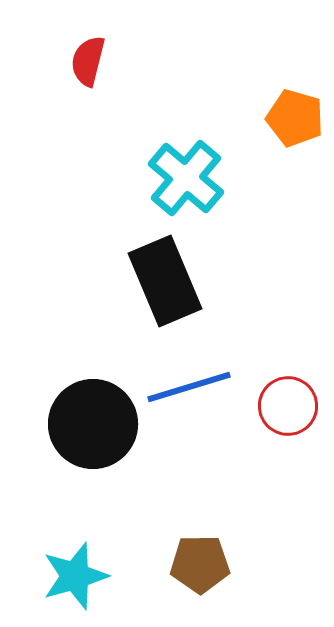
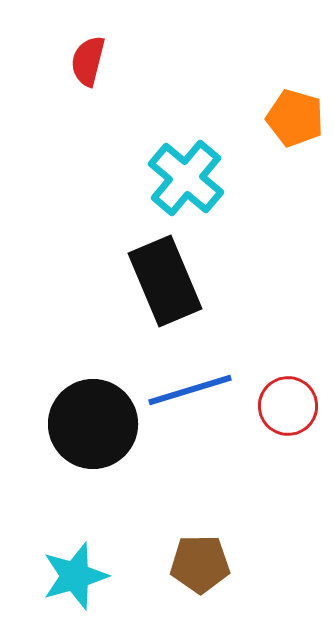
blue line: moved 1 px right, 3 px down
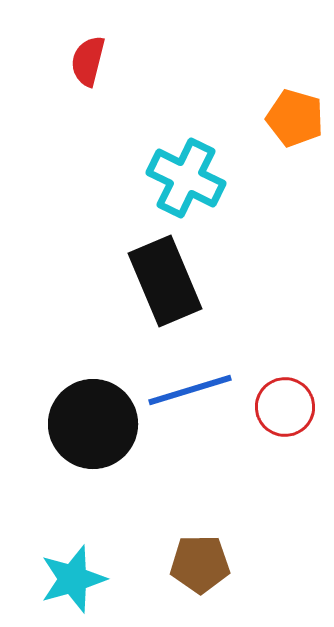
cyan cross: rotated 14 degrees counterclockwise
red circle: moved 3 px left, 1 px down
cyan star: moved 2 px left, 3 px down
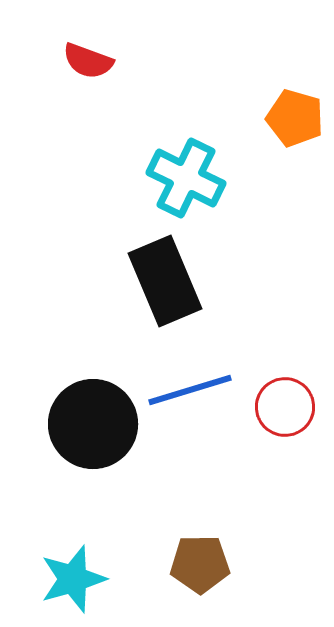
red semicircle: rotated 84 degrees counterclockwise
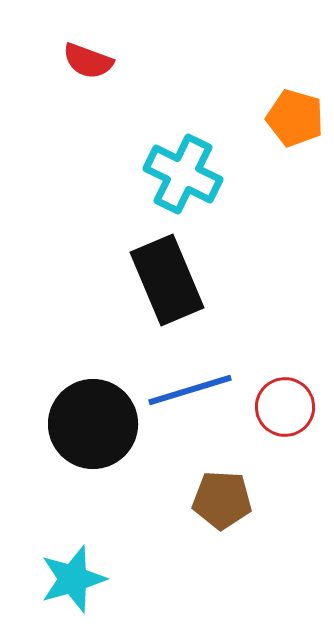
cyan cross: moved 3 px left, 4 px up
black rectangle: moved 2 px right, 1 px up
brown pentagon: moved 22 px right, 64 px up; rotated 4 degrees clockwise
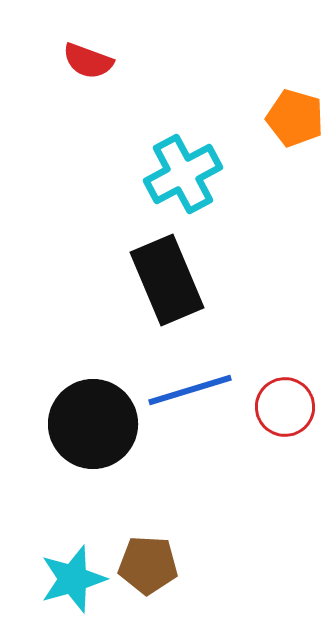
cyan cross: rotated 36 degrees clockwise
brown pentagon: moved 74 px left, 65 px down
